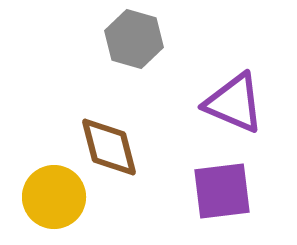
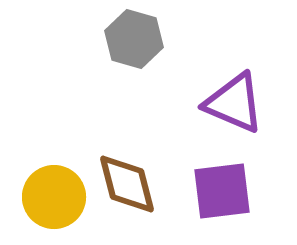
brown diamond: moved 18 px right, 37 px down
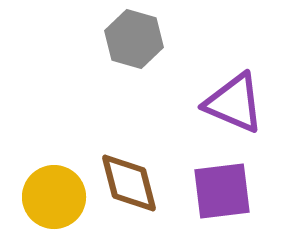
brown diamond: moved 2 px right, 1 px up
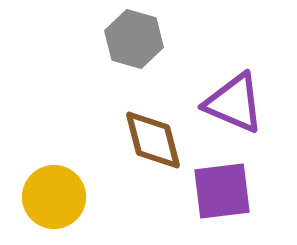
brown diamond: moved 24 px right, 43 px up
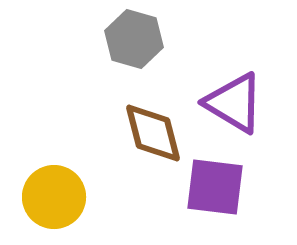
purple triangle: rotated 8 degrees clockwise
brown diamond: moved 7 px up
purple square: moved 7 px left, 4 px up; rotated 14 degrees clockwise
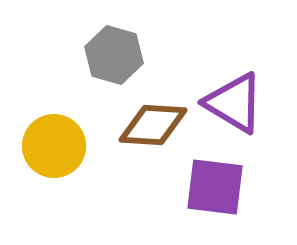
gray hexagon: moved 20 px left, 16 px down
brown diamond: moved 8 px up; rotated 72 degrees counterclockwise
yellow circle: moved 51 px up
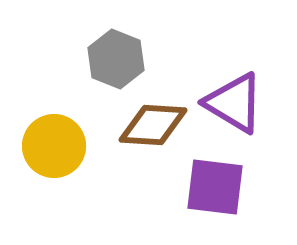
gray hexagon: moved 2 px right, 4 px down; rotated 6 degrees clockwise
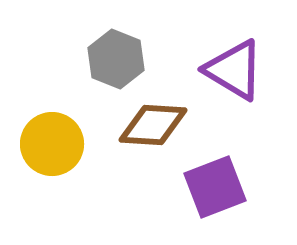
purple triangle: moved 33 px up
yellow circle: moved 2 px left, 2 px up
purple square: rotated 28 degrees counterclockwise
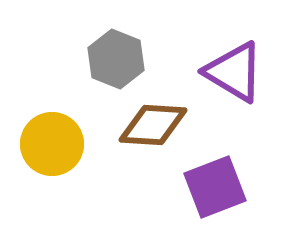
purple triangle: moved 2 px down
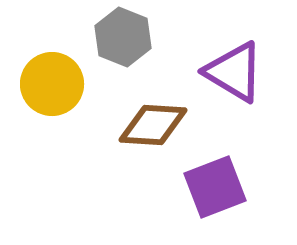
gray hexagon: moved 7 px right, 22 px up
yellow circle: moved 60 px up
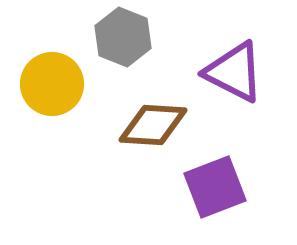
purple triangle: rotated 4 degrees counterclockwise
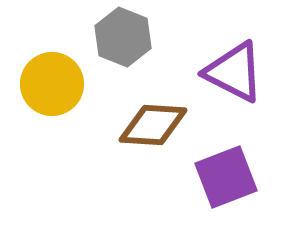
purple square: moved 11 px right, 10 px up
